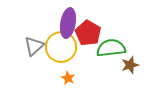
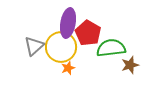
orange star: moved 10 px up; rotated 24 degrees clockwise
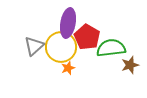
red pentagon: moved 1 px left, 4 px down
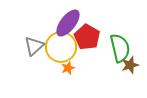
purple ellipse: rotated 28 degrees clockwise
green semicircle: moved 9 px right; rotated 84 degrees clockwise
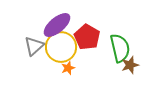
purple ellipse: moved 11 px left, 2 px down; rotated 12 degrees clockwise
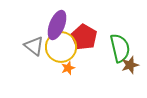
purple ellipse: rotated 28 degrees counterclockwise
red pentagon: moved 3 px left
gray triangle: rotated 40 degrees counterclockwise
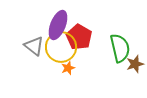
purple ellipse: moved 1 px right
red pentagon: moved 5 px left
brown star: moved 5 px right, 1 px up
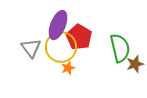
gray triangle: moved 3 px left, 2 px down; rotated 15 degrees clockwise
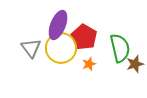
red pentagon: moved 5 px right
yellow circle: moved 1 px down
orange star: moved 21 px right, 4 px up
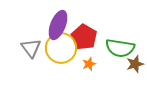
green semicircle: rotated 112 degrees clockwise
